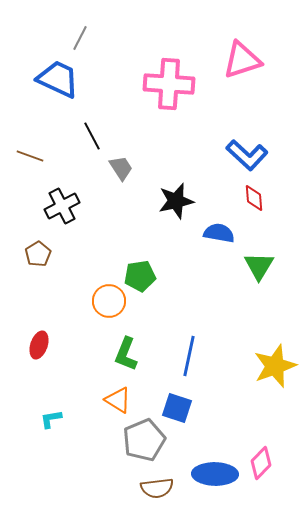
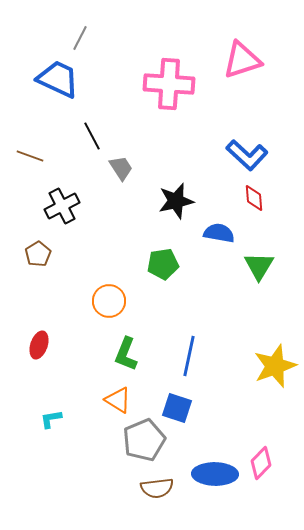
green pentagon: moved 23 px right, 12 px up
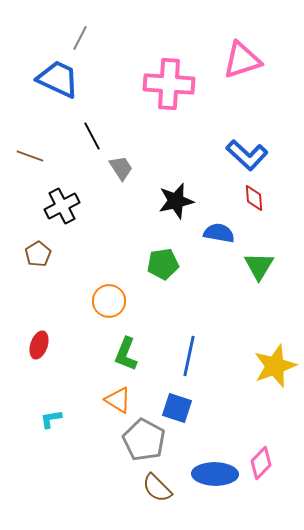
gray pentagon: rotated 21 degrees counterclockwise
brown semicircle: rotated 52 degrees clockwise
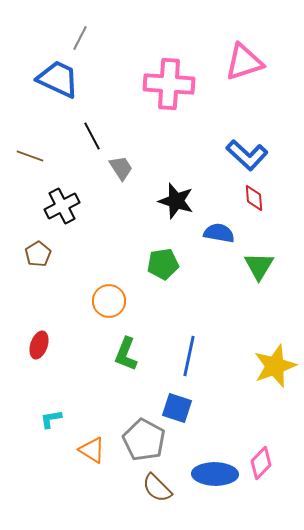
pink triangle: moved 2 px right, 2 px down
black star: rotated 30 degrees clockwise
orange triangle: moved 26 px left, 50 px down
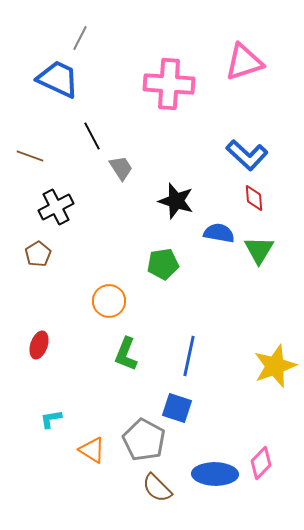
black cross: moved 6 px left, 1 px down
green triangle: moved 16 px up
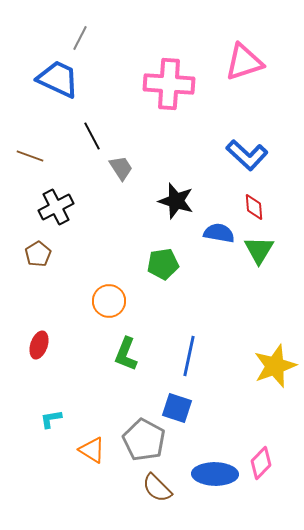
red diamond: moved 9 px down
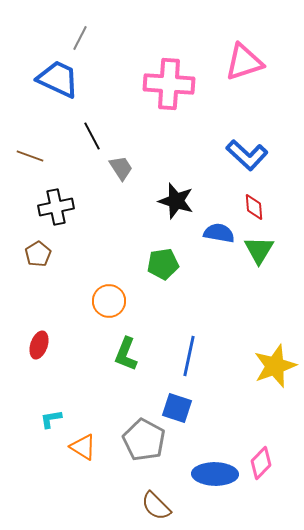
black cross: rotated 16 degrees clockwise
orange triangle: moved 9 px left, 3 px up
brown semicircle: moved 1 px left, 18 px down
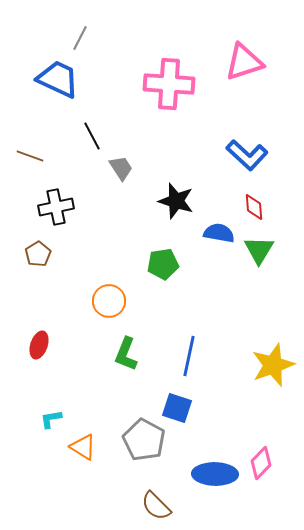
yellow star: moved 2 px left, 1 px up
